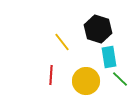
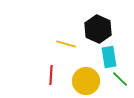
black hexagon: rotated 8 degrees clockwise
yellow line: moved 4 px right, 2 px down; rotated 36 degrees counterclockwise
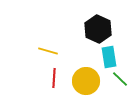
yellow line: moved 18 px left, 7 px down
red line: moved 3 px right, 3 px down
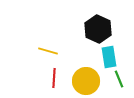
green line: moved 1 px left; rotated 24 degrees clockwise
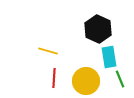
green line: moved 1 px right
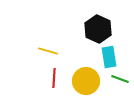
green line: rotated 48 degrees counterclockwise
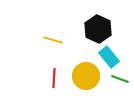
yellow line: moved 5 px right, 11 px up
cyan rectangle: rotated 30 degrees counterclockwise
yellow circle: moved 5 px up
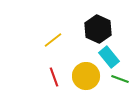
yellow line: rotated 54 degrees counterclockwise
red line: moved 1 px up; rotated 24 degrees counterclockwise
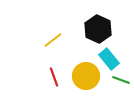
cyan rectangle: moved 2 px down
green line: moved 1 px right, 1 px down
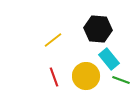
black hexagon: rotated 20 degrees counterclockwise
